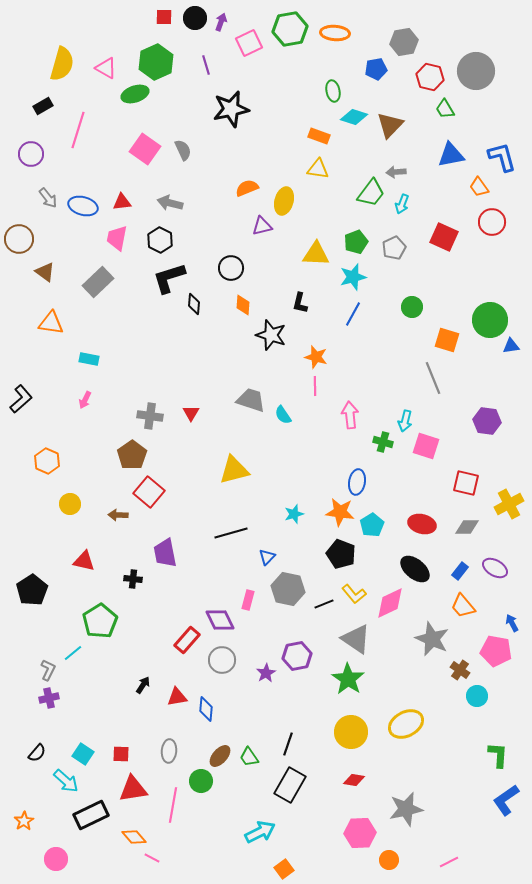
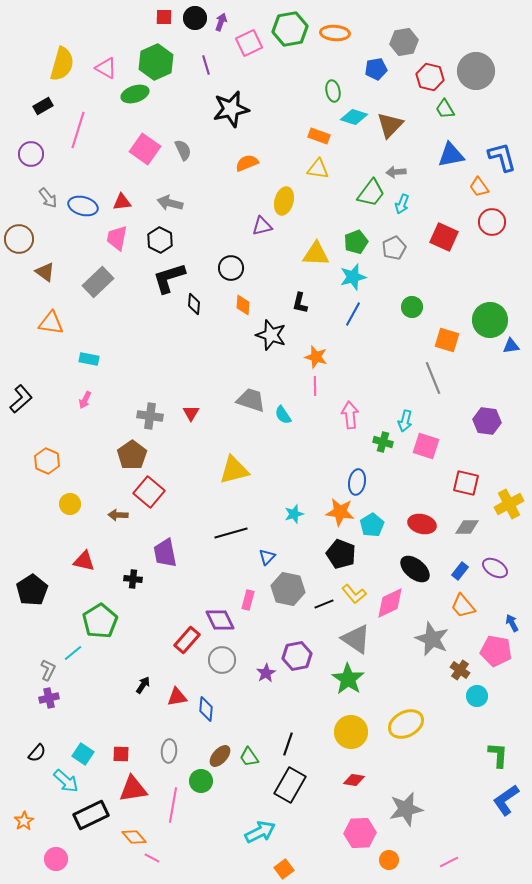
orange semicircle at (247, 188): moved 25 px up
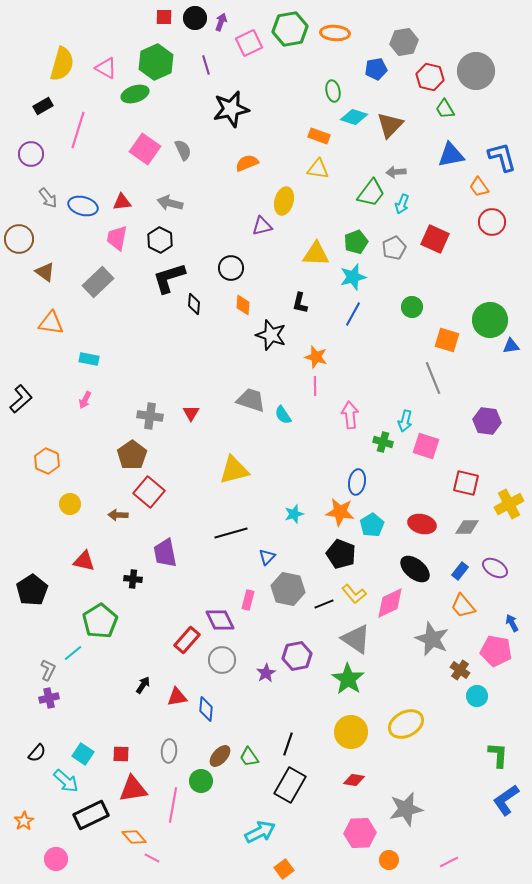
red square at (444, 237): moved 9 px left, 2 px down
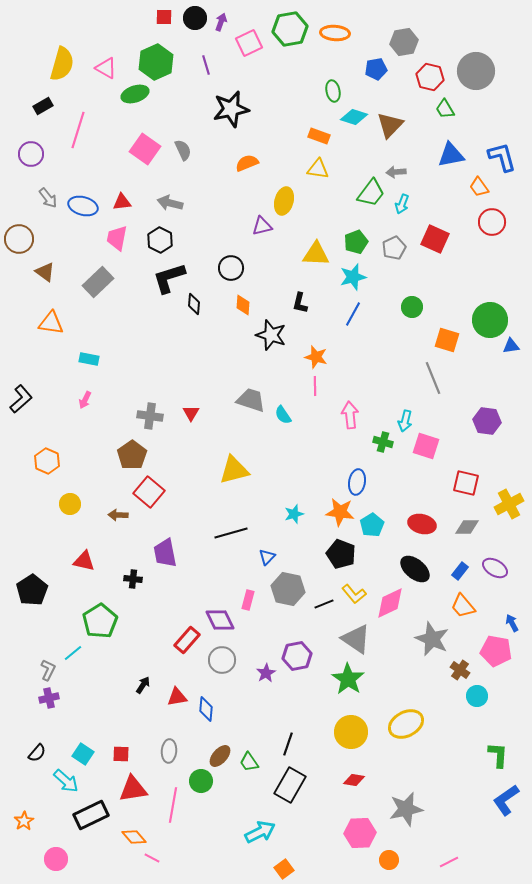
green trapezoid at (249, 757): moved 5 px down
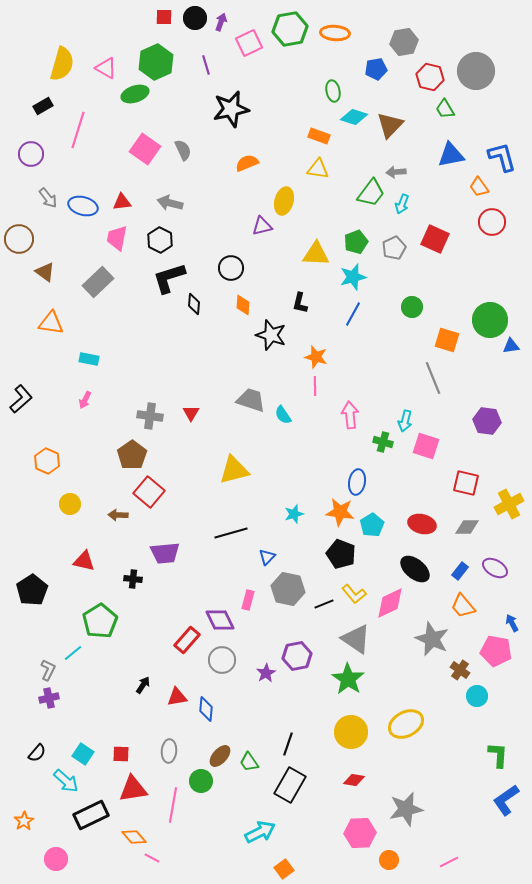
purple trapezoid at (165, 553): rotated 84 degrees counterclockwise
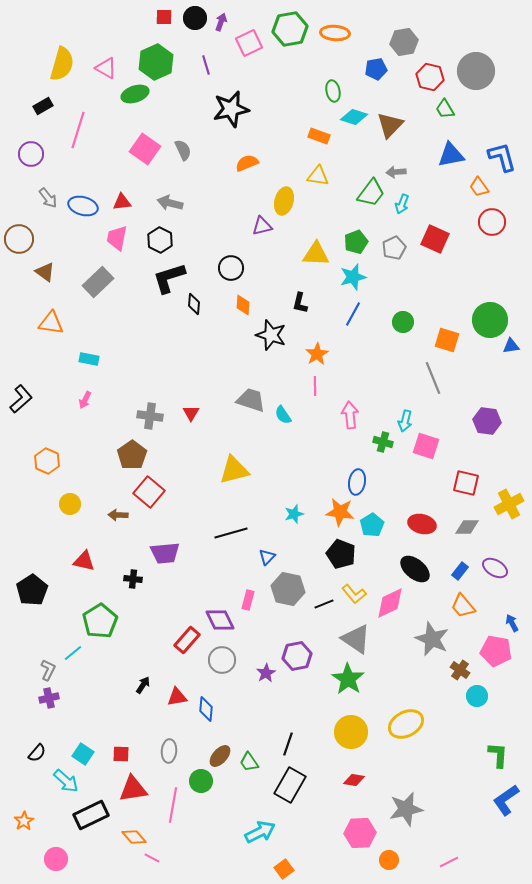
yellow triangle at (318, 169): moved 7 px down
green circle at (412, 307): moved 9 px left, 15 px down
orange star at (316, 357): moved 1 px right, 3 px up; rotated 25 degrees clockwise
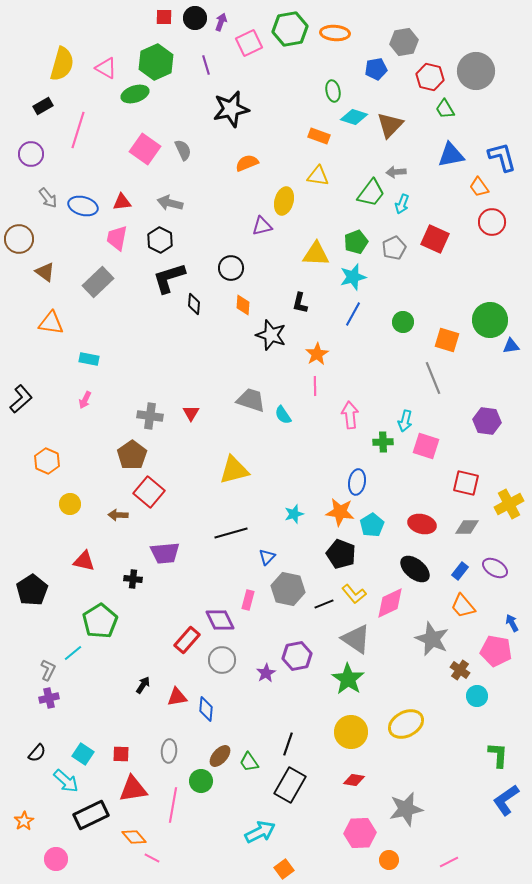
green cross at (383, 442): rotated 18 degrees counterclockwise
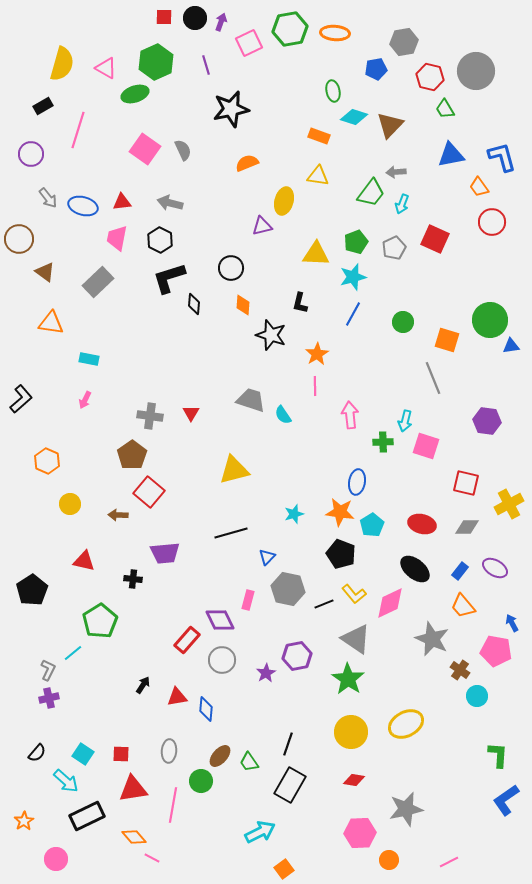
black rectangle at (91, 815): moved 4 px left, 1 px down
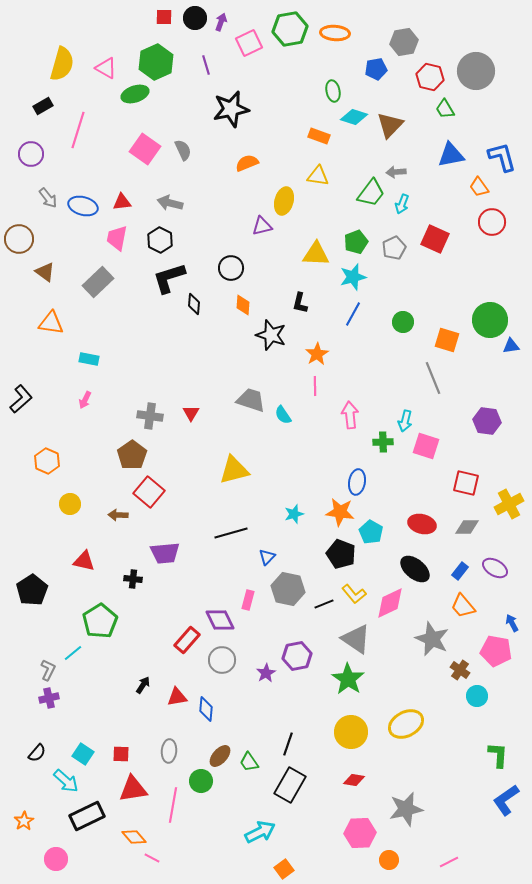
cyan pentagon at (372, 525): moved 1 px left, 7 px down; rotated 10 degrees counterclockwise
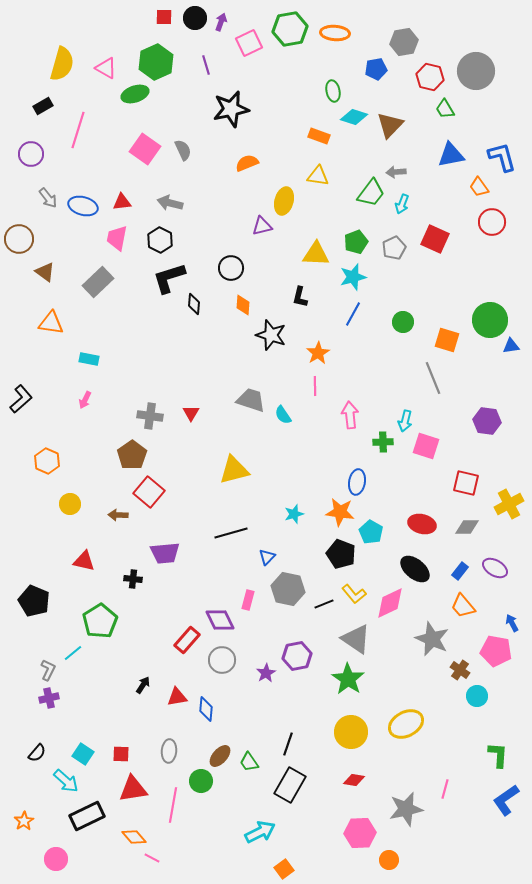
black L-shape at (300, 303): moved 6 px up
orange star at (317, 354): moved 1 px right, 1 px up
black pentagon at (32, 590): moved 2 px right, 11 px down; rotated 16 degrees counterclockwise
pink line at (449, 862): moved 4 px left, 73 px up; rotated 48 degrees counterclockwise
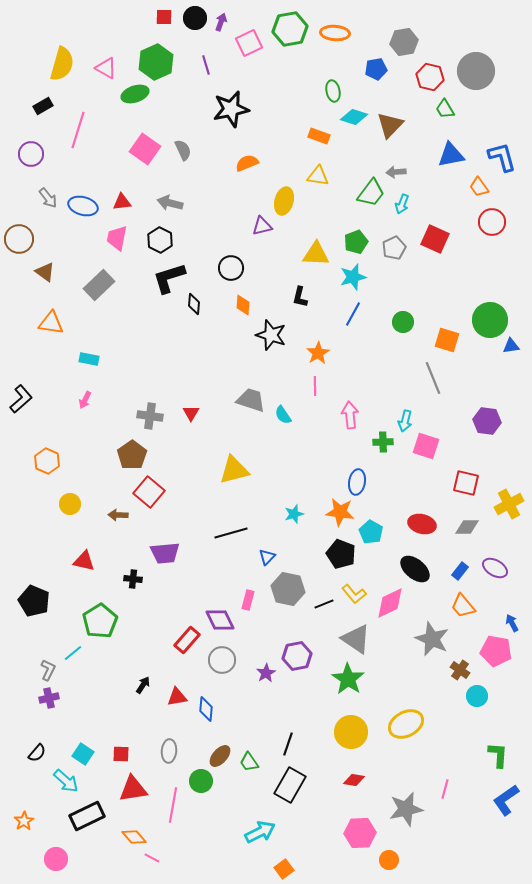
gray rectangle at (98, 282): moved 1 px right, 3 px down
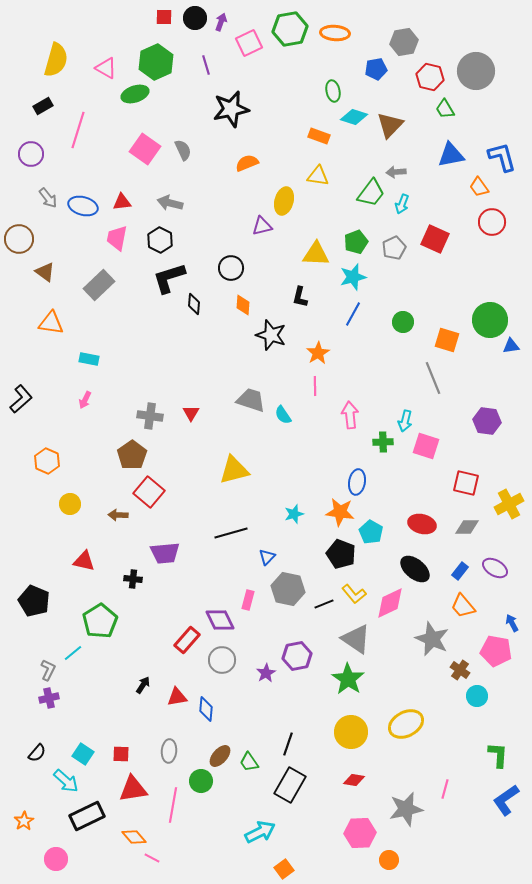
yellow semicircle at (62, 64): moved 6 px left, 4 px up
